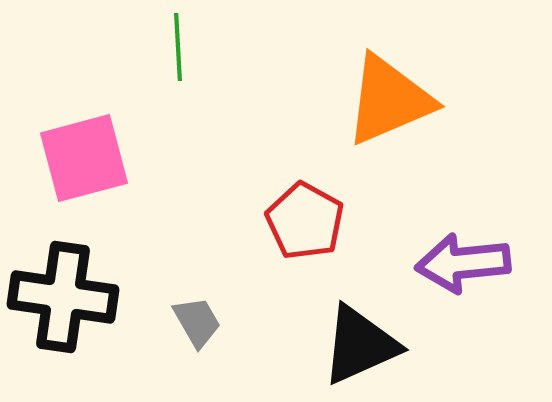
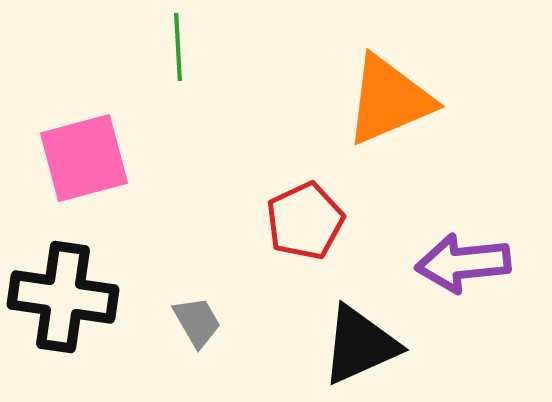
red pentagon: rotated 18 degrees clockwise
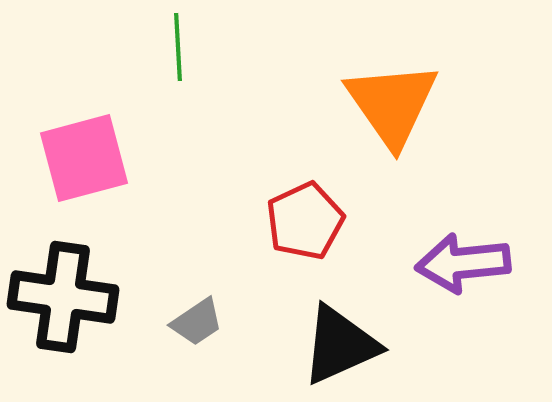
orange triangle: moved 3 px right, 4 px down; rotated 42 degrees counterclockwise
gray trapezoid: rotated 86 degrees clockwise
black triangle: moved 20 px left
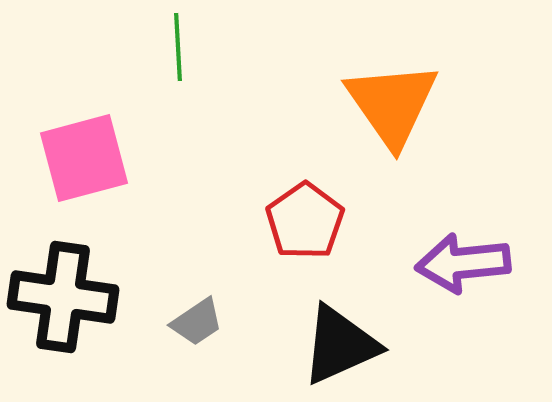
red pentagon: rotated 10 degrees counterclockwise
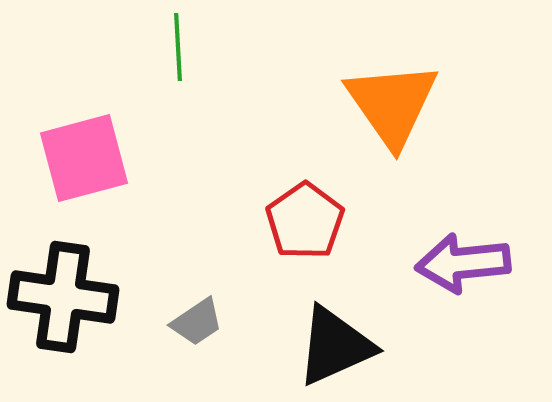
black triangle: moved 5 px left, 1 px down
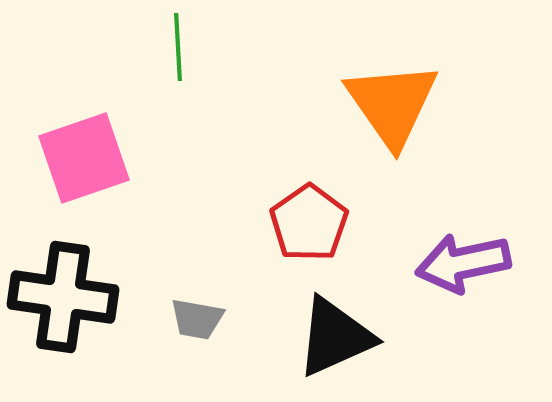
pink square: rotated 4 degrees counterclockwise
red pentagon: moved 4 px right, 2 px down
purple arrow: rotated 6 degrees counterclockwise
gray trapezoid: moved 3 px up; rotated 44 degrees clockwise
black triangle: moved 9 px up
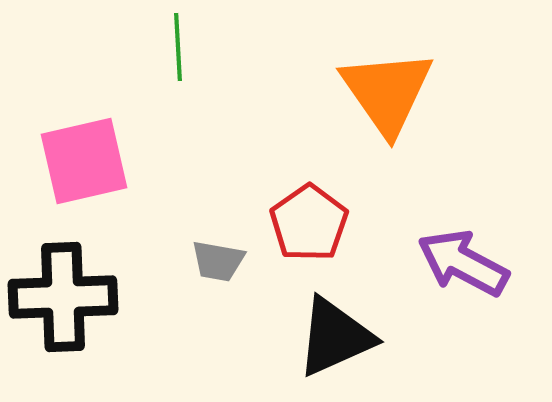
orange triangle: moved 5 px left, 12 px up
pink square: moved 3 px down; rotated 6 degrees clockwise
purple arrow: rotated 40 degrees clockwise
black cross: rotated 10 degrees counterclockwise
gray trapezoid: moved 21 px right, 58 px up
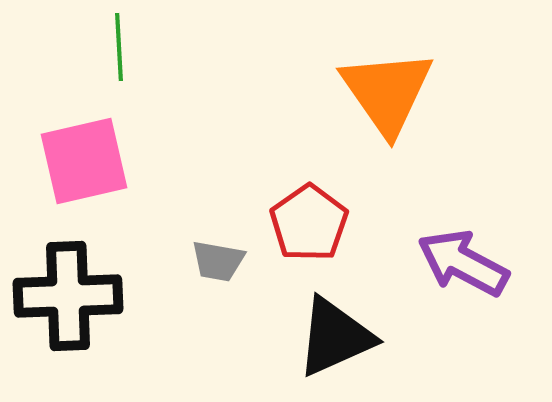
green line: moved 59 px left
black cross: moved 5 px right, 1 px up
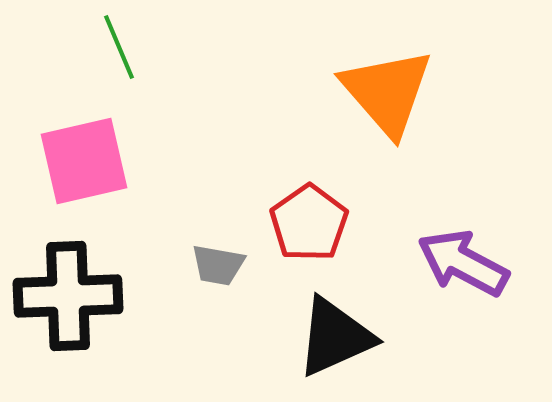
green line: rotated 20 degrees counterclockwise
orange triangle: rotated 6 degrees counterclockwise
gray trapezoid: moved 4 px down
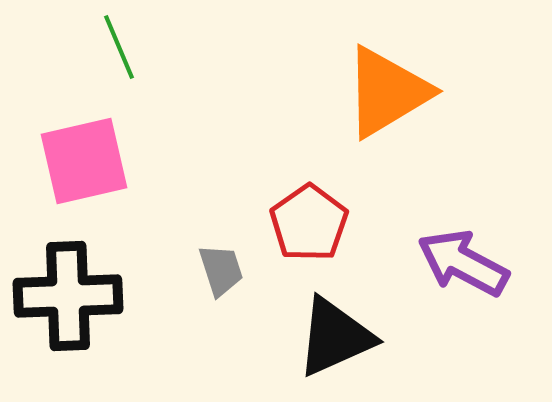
orange triangle: rotated 40 degrees clockwise
gray trapezoid: moved 3 px right, 5 px down; rotated 118 degrees counterclockwise
